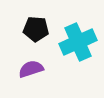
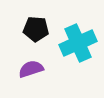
cyan cross: moved 1 px down
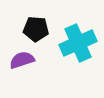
purple semicircle: moved 9 px left, 9 px up
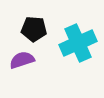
black pentagon: moved 2 px left
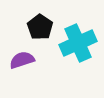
black pentagon: moved 6 px right, 2 px up; rotated 30 degrees clockwise
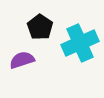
cyan cross: moved 2 px right
